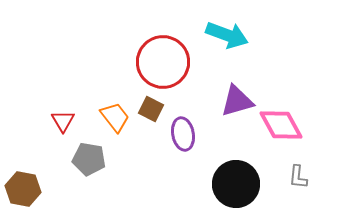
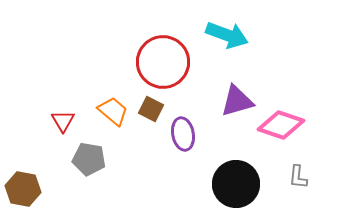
orange trapezoid: moved 2 px left, 6 px up; rotated 12 degrees counterclockwise
pink diamond: rotated 42 degrees counterclockwise
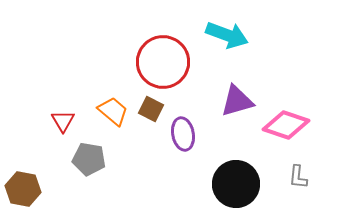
pink diamond: moved 5 px right
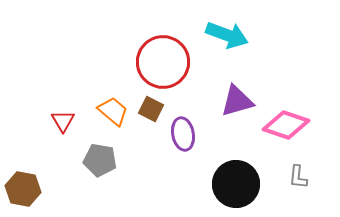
gray pentagon: moved 11 px right, 1 px down
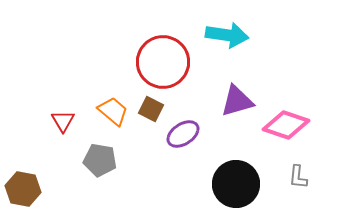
cyan arrow: rotated 12 degrees counterclockwise
purple ellipse: rotated 68 degrees clockwise
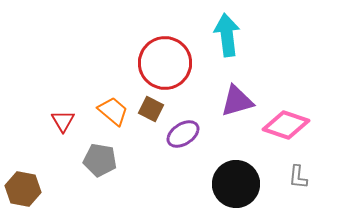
cyan arrow: rotated 105 degrees counterclockwise
red circle: moved 2 px right, 1 px down
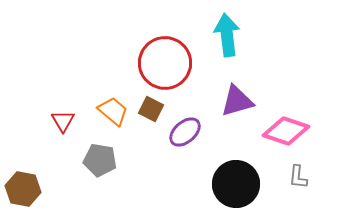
pink diamond: moved 6 px down
purple ellipse: moved 2 px right, 2 px up; rotated 8 degrees counterclockwise
